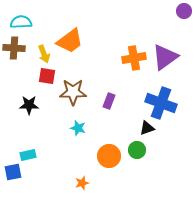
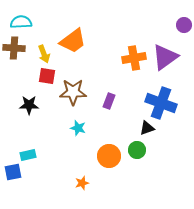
purple circle: moved 14 px down
orange trapezoid: moved 3 px right
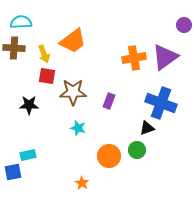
orange star: rotated 24 degrees counterclockwise
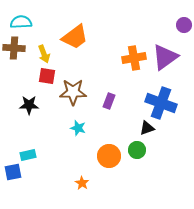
orange trapezoid: moved 2 px right, 4 px up
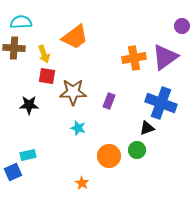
purple circle: moved 2 px left, 1 px down
blue square: rotated 12 degrees counterclockwise
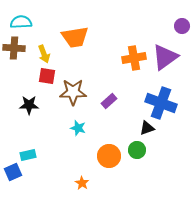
orange trapezoid: rotated 28 degrees clockwise
purple rectangle: rotated 28 degrees clockwise
